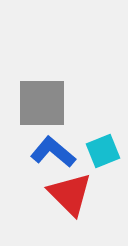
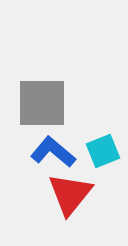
red triangle: rotated 24 degrees clockwise
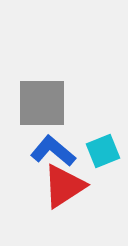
blue L-shape: moved 1 px up
red triangle: moved 6 px left, 8 px up; rotated 18 degrees clockwise
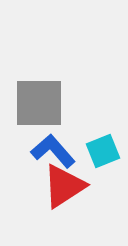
gray square: moved 3 px left
blue L-shape: rotated 9 degrees clockwise
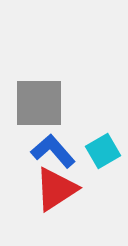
cyan square: rotated 8 degrees counterclockwise
red triangle: moved 8 px left, 3 px down
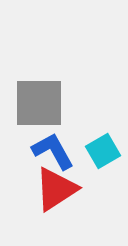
blue L-shape: rotated 12 degrees clockwise
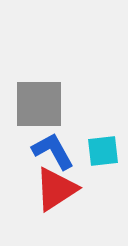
gray square: moved 1 px down
cyan square: rotated 24 degrees clockwise
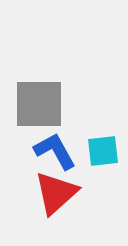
blue L-shape: moved 2 px right
red triangle: moved 4 px down; rotated 9 degrees counterclockwise
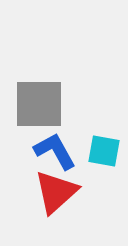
cyan square: moved 1 px right; rotated 16 degrees clockwise
red triangle: moved 1 px up
